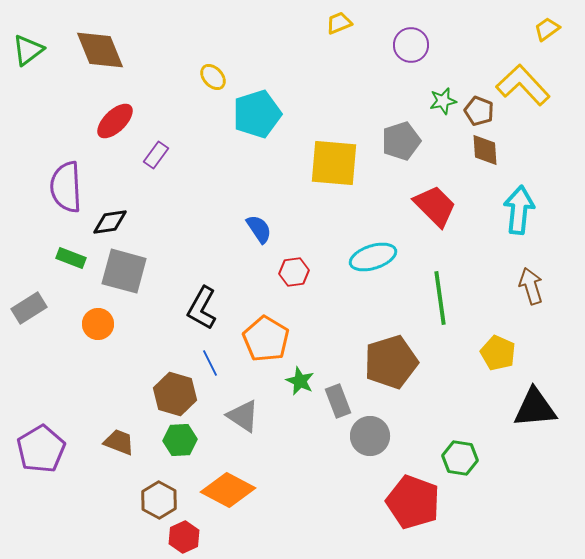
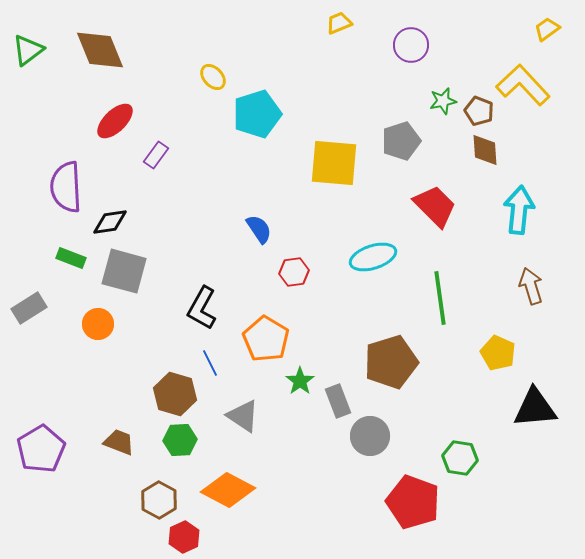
green star at (300, 381): rotated 12 degrees clockwise
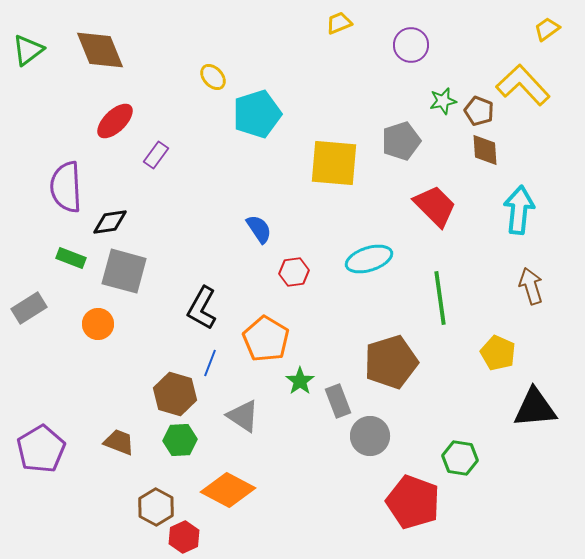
cyan ellipse at (373, 257): moved 4 px left, 2 px down
blue line at (210, 363): rotated 48 degrees clockwise
brown hexagon at (159, 500): moved 3 px left, 7 px down
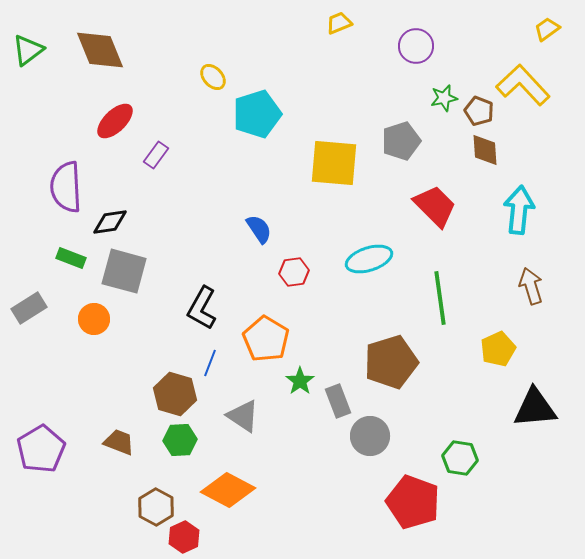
purple circle at (411, 45): moved 5 px right, 1 px down
green star at (443, 101): moved 1 px right, 3 px up
orange circle at (98, 324): moved 4 px left, 5 px up
yellow pentagon at (498, 353): moved 4 px up; rotated 24 degrees clockwise
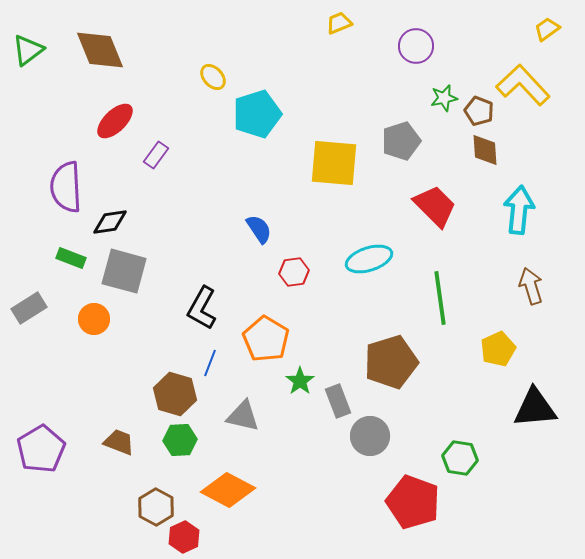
gray triangle at (243, 416): rotated 21 degrees counterclockwise
